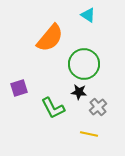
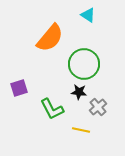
green L-shape: moved 1 px left, 1 px down
yellow line: moved 8 px left, 4 px up
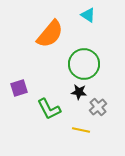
orange semicircle: moved 4 px up
green L-shape: moved 3 px left
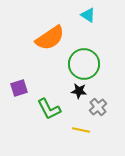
orange semicircle: moved 4 px down; rotated 16 degrees clockwise
black star: moved 1 px up
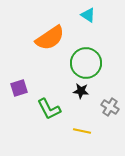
green circle: moved 2 px right, 1 px up
black star: moved 2 px right
gray cross: moved 12 px right; rotated 18 degrees counterclockwise
yellow line: moved 1 px right, 1 px down
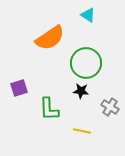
green L-shape: rotated 25 degrees clockwise
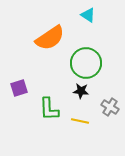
yellow line: moved 2 px left, 10 px up
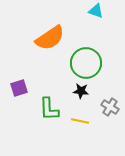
cyan triangle: moved 8 px right, 4 px up; rotated 14 degrees counterclockwise
